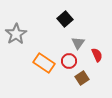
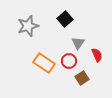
gray star: moved 12 px right, 8 px up; rotated 15 degrees clockwise
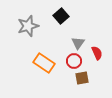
black square: moved 4 px left, 3 px up
red semicircle: moved 2 px up
red circle: moved 5 px right
brown square: rotated 24 degrees clockwise
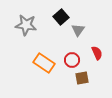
black square: moved 1 px down
gray star: moved 2 px left, 1 px up; rotated 25 degrees clockwise
gray triangle: moved 13 px up
red circle: moved 2 px left, 1 px up
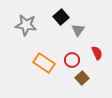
brown square: rotated 32 degrees counterclockwise
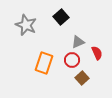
gray star: rotated 15 degrees clockwise
gray triangle: moved 12 px down; rotated 32 degrees clockwise
orange rectangle: rotated 75 degrees clockwise
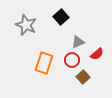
red semicircle: moved 1 px down; rotated 72 degrees clockwise
brown square: moved 1 px right, 1 px up
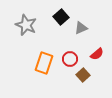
gray triangle: moved 3 px right, 14 px up
red circle: moved 2 px left, 1 px up
brown square: moved 2 px up
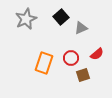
gray star: moved 6 px up; rotated 25 degrees clockwise
red circle: moved 1 px right, 1 px up
brown square: rotated 24 degrees clockwise
